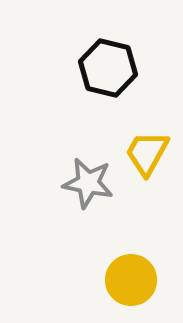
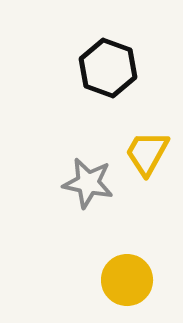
black hexagon: rotated 6 degrees clockwise
yellow circle: moved 4 px left
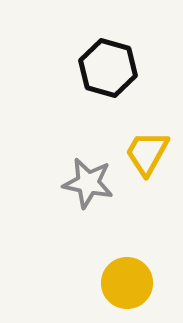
black hexagon: rotated 4 degrees counterclockwise
yellow circle: moved 3 px down
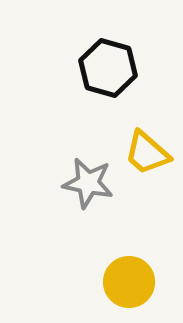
yellow trapezoid: rotated 78 degrees counterclockwise
yellow circle: moved 2 px right, 1 px up
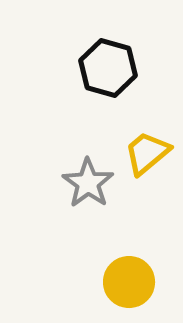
yellow trapezoid: rotated 99 degrees clockwise
gray star: rotated 24 degrees clockwise
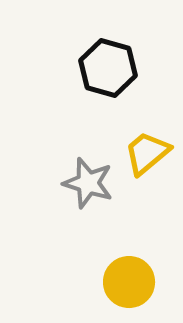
gray star: rotated 18 degrees counterclockwise
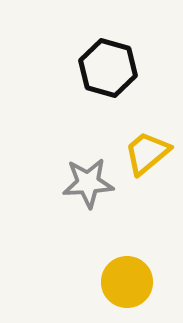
gray star: rotated 21 degrees counterclockwise
yellow circle: moved 2 px left
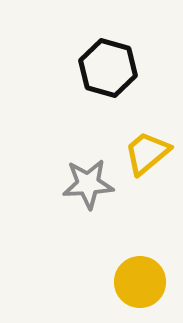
gray star: moved 1 px down
yellow circle: moved 13 px right
